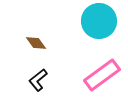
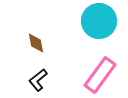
brown diamond: rotated 25 degrees clockwise
pink rectangle: moved 2 px left; rotated 18 degrees counterclockwise
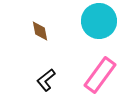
brown diamond: moved 4 px right, 12 px up
black L-shape: moved 8 px right
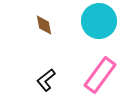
brown diamond: moved 4 px right, 6 px up
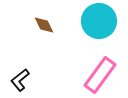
brown diamond: rotated 15 degrees counterclockwise
black L-shape: moved 26 px left
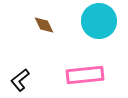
pink rectangle: moved 15 px left; rotated 48 degrees clockwise
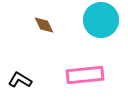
cyan circle: moved 2 px right, 1 px up
black L-shape: rotated 70 degrees clockwise
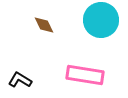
pink rectangle: rotated 15 degrees clockwise
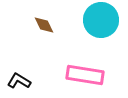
black L-shape: moved 1 px left, 1 px down
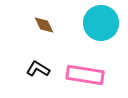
cyan circle: moved 3 px down
black L-shape: moved 19 px right, 12 px up
